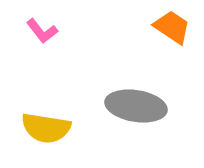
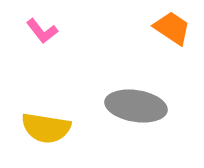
orange trapezoid: moved 1 px down
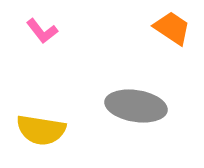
yellow semicircle: moved 5 px left, 2 px down
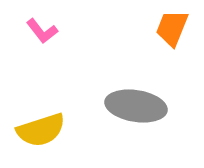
orange trapezoid: rotated 102 degrees counterclockwise
yellow semicircle: rotated 27 degrees counterclockwise
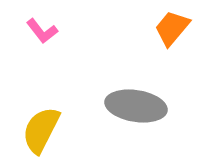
orange trapezoid: rotated 18 degrees clockwise
yellow semicircle: rotated 135 degrees clockwise
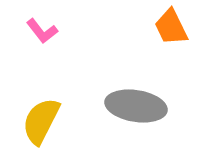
orange trapezoid: moved 1 px left, 1 px up; rotated 66 degrees counterclockwise
yellow semicircle: moved 9 px up
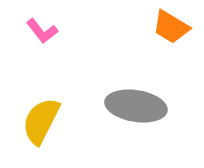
orange trapezoid: rotated 33 degrees counterclockwise
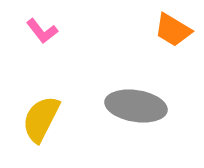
orange trapezoid: moved 2 px right, 3 px down
yellow semicircle: moved 2 px up
